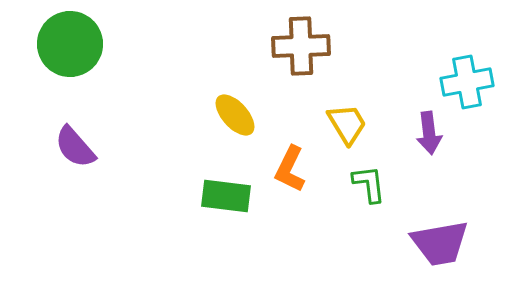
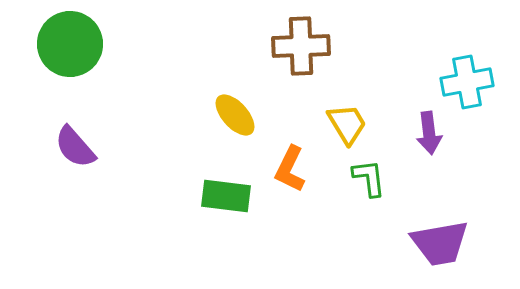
green L-shape: moved 6 px up
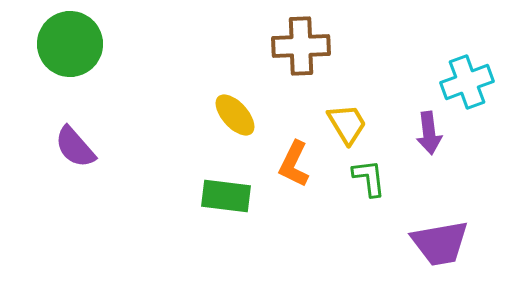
cyan cross: rotated 9 degrees counterclockwise
orange L-shape: moved 4 px right, 5 px up
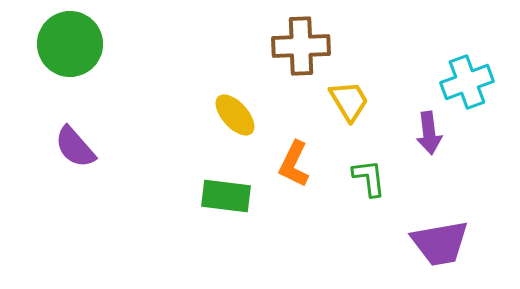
yellow trapezoid: moved 2 px right, 23 px up
